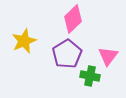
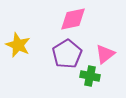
pink diamond: rotated 32 degrees clockwise
yellow star: moved 6 px left, 4 px down; rotated 25 degrees counterclockwise
pink triangle: moved 3 px left, 2 px up; rotated 15 degrees clockwise
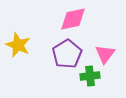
pink triangle: rotated 15 degrees counterclockwise
green cross: rotated 18 degrees counterclockwise
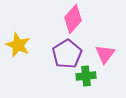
pink diamond: rotated 36 degrees counterclockwise
green cross: moved 4 px left
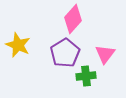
purple pentagon: moved 2 px left, 1 px up
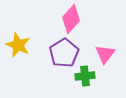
pink diamond: moved 2 px left
purple pentagon: moved 1 px left
green cross: moved 1 px left
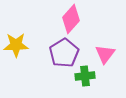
yellow star: moved 2 px left; rotated 25 degrees counterclockwise
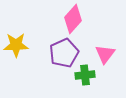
pink diamond: moved 2 px right
purple pentagon: rotated 8 degrees clockwise
green cross: moved 1 px up
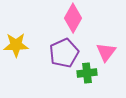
pink diamond: moved 1 px up; rotated 12 degrees counterclockwise
pink triangle: moved 1 px right, 2 px up
green cross: moved 2 px right, 2 px up
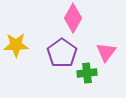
purple pentagon: moved 2 px left; rotated 12 degrees counterclockwise
